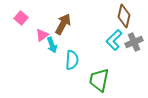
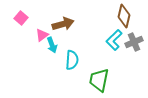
brown arrow: rotated 45 degrees clockwise
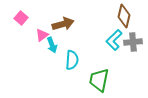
gray cross: moved 1 px left; rotated 18 degrees clockwise
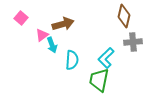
cyan L-shape: moved 8 px left, 18 px down
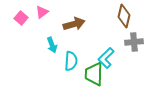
brown arrow: moved 11 px right
pink triangle: moved 23 px up
gray cross: moved 1 px right
cyan semicircle: moved 1 px left, 1 px down
green trapezoid: moved 5 px left, 6 px up; rotated 10 degrees counterclockwise
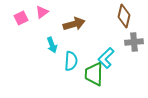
pink square: rotated 24 degrees clockwise
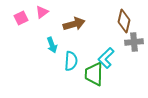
brown diamond: moved 5 px down
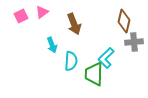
pink square: moved 2 px up
brown arrow: rotated 85 degrees clockwise
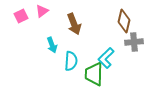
pink triangle: moved 1 px up
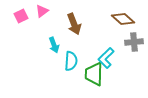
brown diamond: moved 1 px left, 2 px up; rotated 60 degrees counterclockwise
cyan arrow: moved 2 px right
